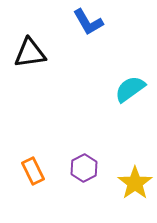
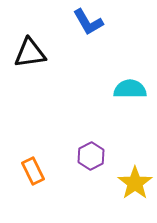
cyan semicircle: rotated 36 degrees clockwise
purple hexagon: moved 7 px right, 12 px up
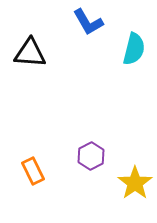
black triangle: rotated 12 degrees clockwise
cyan semicircle: moved 4 px right, 40 px up; rotated 104 degrees clockwise
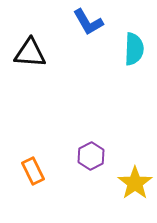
cyan semicircle: rotated 12 degrees counterclockwise
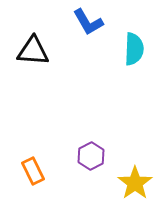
black triangle: moved 3 px right, 2 px up
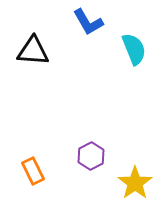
cyan semicircle: rotated 24 degrees counterclockwise
